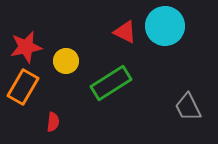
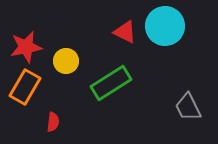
orange rectangle: moved 2 px right
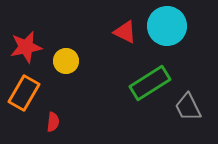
cyan circle: moved 2 px right
green rectangle: moved 39 px right
orange rectangle: moved 1 px left, 6 px down
